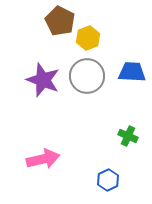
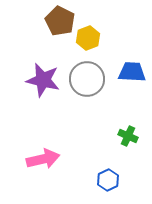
gray circle: moved 3 px down
purple star: rotated 8 degrees counterclockwise
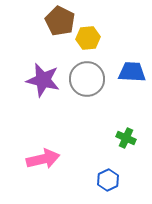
yellow hexagon: rotated 15 degrees clockwise
green cross: moved 2 px left, 2 px down
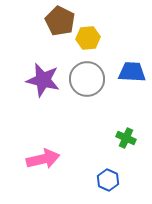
blue hexagon: rotated 10 degrees counterclockwise
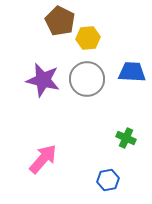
pink arrow: rotated 36 degrees counterclockwise
blue hexagon: rotated 25 degrees clockwise
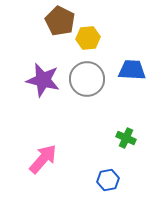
blue trapezoid: moved 2 px up
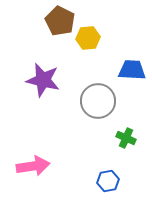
gray circle: moved 11 px right, 22 px down
pink arrow: moved 10 px left, 7 px down; rotated 40 degrees clockwise
blue hexagon: moved 1 px down
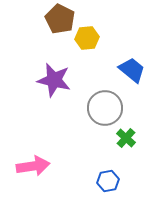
brown pentagon: moved 2 px up
yellow hexagon: moved 1 px left
blue trapezoid: rotated 36 degrees clockwise
purple star: moved 11 px right
gray circle: moved 7 px right, 7 px down
green cross: rotated 18 degrees clockwise
